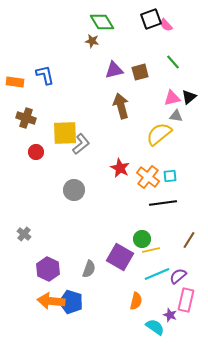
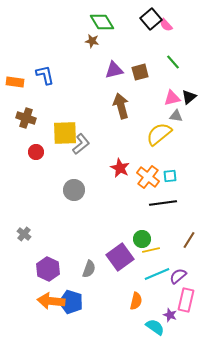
black square: rotated 20 degrees counterclockwise
purple square: rotated 24 degrees clockwise
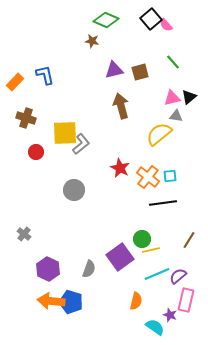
green diamond: moved 4 px right, 2 px up; rotated 35 degrees counterclockwise
orange rectangle: rotated 54 degrees counterclockwise
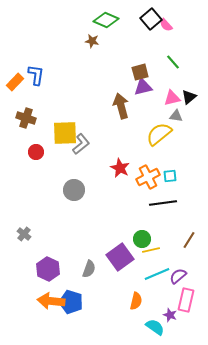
purple triangle: moved 29 px right, 17 px down
blue L-shape: moved 9 px left; rotated 20 degrees clockwise
orange cross: rotated 25 degrees clockwise
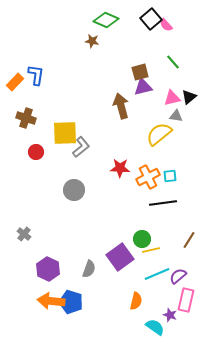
gray L-shape: moved 3 px down
red star: rotated 24 degrees counterclockwise
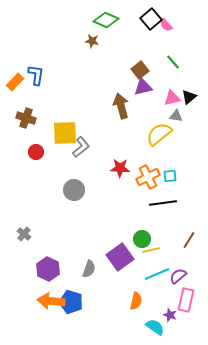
brown square: moved 2 px up; rotated 24 degrees counterclockwise
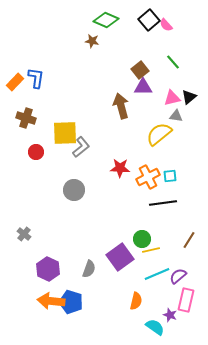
black square: moved 2 px left, 1 px down
blue L-shape: moved 3 px down
purple triangle: rotated 12 degrees clockwise
